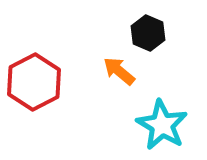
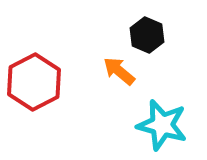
black hexagon: moved 1 px left, 2 px down
cyan star: rotated 15 degrees counterclockwise
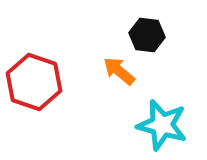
black hexagon: rotated 16 degrees counterclockwise
red hexagon: rotated 14 degrees counterclockwise
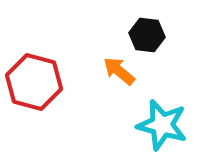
red hexagon: rotated 4 degrees counterclockwise
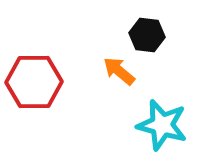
red hexagon: rotated 16 degrees counterclockwise
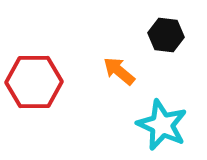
black hexagon: moved 19 px right
cyan star: rotated 9 degrees clockwise
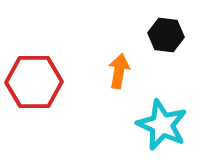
orange arrow: rotated 60 degrees clockwise
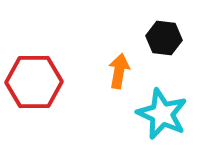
black hexagon: moved 2 px left, 3 px down
cyan star: moved 11 px up
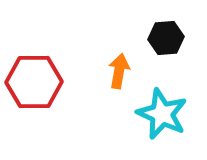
black hexagon: moved 2 px right; rotated 12 degrees counterclockwise
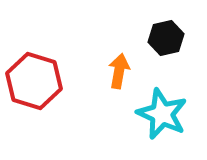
black hexagon: rotated 8 degrees counterclockwise
red hexagon: moved 1 px up; rotated 18 degrees clockwise
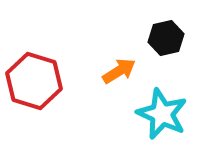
orange arrow: rotated 48 degrees clockwise
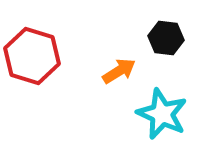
black hexagon: rotated 20 degrees clockwise
red hexagon: moved 2 px left, 25 px up
